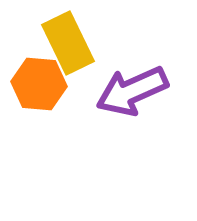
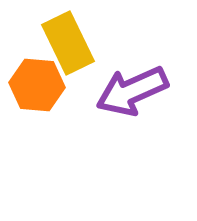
orange hexagon: moved 2 px left, 1 px down
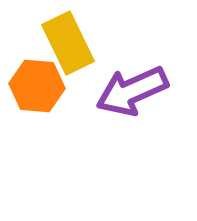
orange hexagon: moved 1 px down
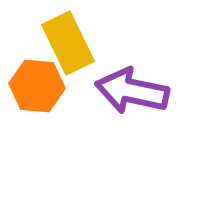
purple arrow: rotated 36 degrees clockwise
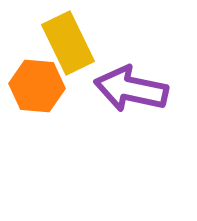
purple arrow: moved 1 px left, 2 px up
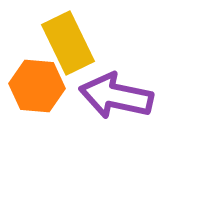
purple arrow: moved 15 px left, 7 px down
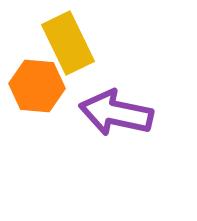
purple arrow: moved 17 px down
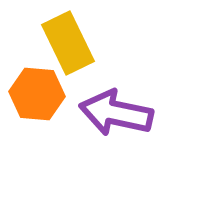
orange hexagon: moved 8 px down
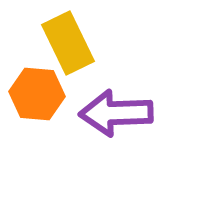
purple arrow: rotated 14 degrees counterclockwise
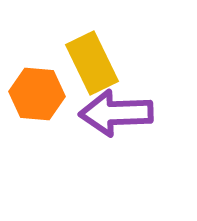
yellow rectangle: moved 24 px right, 20 px down
